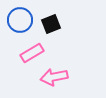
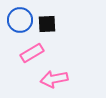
black square: moved 4 px left; rotated 18 degrees clockwise
pink arrow: moved 2 px down
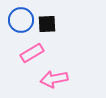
blue circle: moved 1 px right
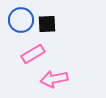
pink rectangle: moved 1 px right, 1 px down
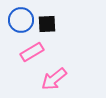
pink rectangle: moved 1 px left, 2 px up
pink arrow: rotated 28 degrees counterclockwise
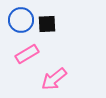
pink rectangle: moved 5 px left, 2 px down
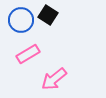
black square: moved 1 px right, 9 px up; rotated 36 degrees clockwise
pink rectangle: moved 1 px right
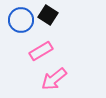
pink rectangle: moved 13 px right, 3 px up
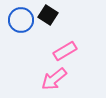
pink rectangle: moved 24 px right
